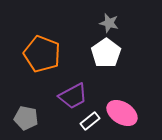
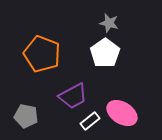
white pentagon: moved 1 px left
gray pentagon: moved 2 px up
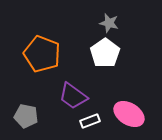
purple trapezoid: rotated 64 degrees clockwise
pink ellipse: moved 7 px right, 1 px down
white rectangle: rotated 18 degrees clockwise
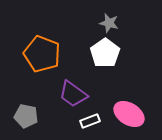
purple trapezoid: moved 2 px up
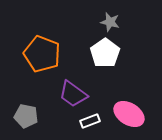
gray star: moved 1 px right, 1 px up
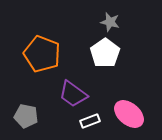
pink ellipse: rotated 8 degrees clockwise
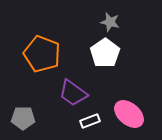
purple trapezoid: moved 1 px up
gray pentagon: moved 3 px left, 2 px down; rotated 10 degrees counterclockwise
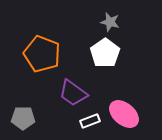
pink ellipse: moved 5 px left
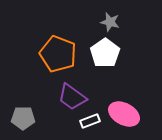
orange pentagon: moved 16 px right
purple trapezoid: moved 1 px left, 4 px down
pink ellipse: rotated 12 degrees counterclockwise
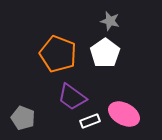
gray star: moved 1 px up
gray pentagon: rotated 20 degrees clockwise
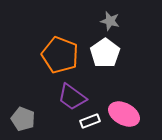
orange pentagon: moved 2 px right, 1 px down
gray pentagon: moved 1 px down
